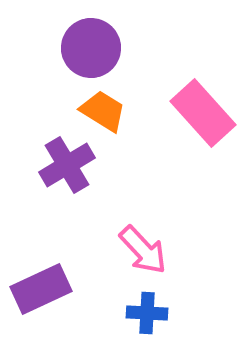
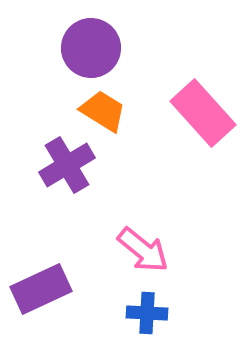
pink arrow: rotated 8 degrees counterclockwise
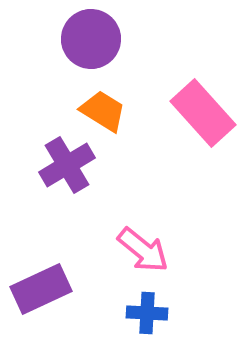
purple circle: moved 9 px up
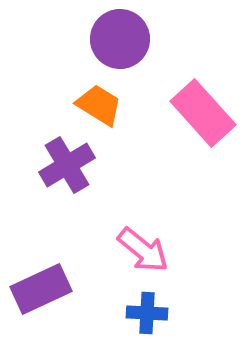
purple circle: moved 29 px right
orange trapezoid: moved 4 px left, 6 px up
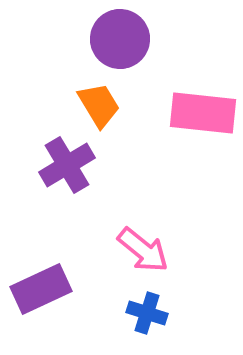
orange trapezoid: rotated 27 degrees clockwise
pink rectangle: rotated 42 degrees counterclockwise
blue cross: rotated 15 degrees clockwise
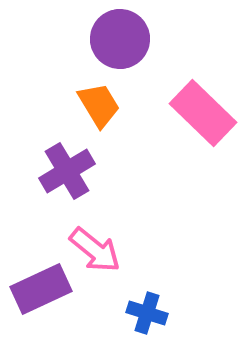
pink rectangle: rotated 38 degrees clockwise
purple cross: moved 6 px down
pink arrow: moved 48 px left
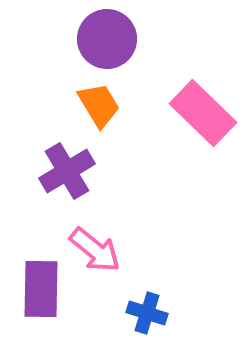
purple circle: moved 13 px left
purple rectangle: rotated 64 degrees counterclockwise
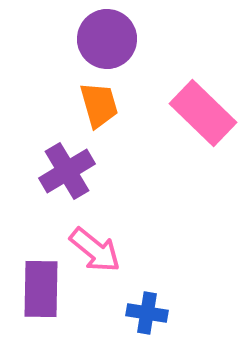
orange trapezoid: rotated 15 degrees clockwise
blue cross: rotated 9 degrees counterclockwise
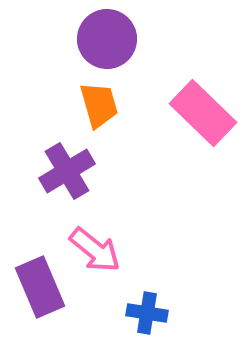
purple rectangle: moved 1 px left, 2 px up; rotated 24 degrees counterclockwise
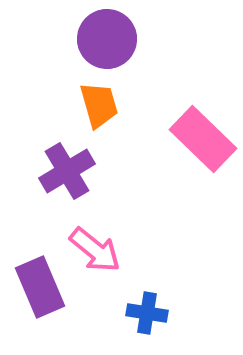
pink rectangle: moved 26 px down
